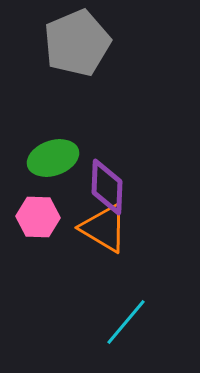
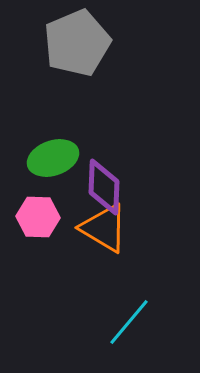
purple diamond: moved 3 px left
cyan line: moved 3 px right
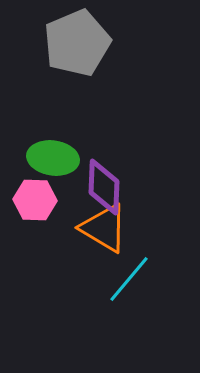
green ellipse: rotated 27 degrees clockwise
pink hexagon: moved 3 px left, 17 px up
cyan line: moved 43 px up
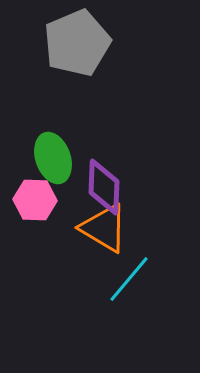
green ellipse: rotated 63 degrees clockwise
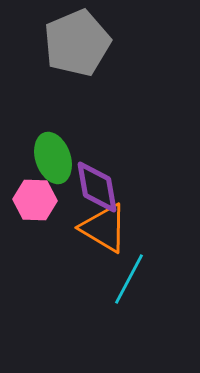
purple diamond: moved 7 px left; rotated 12 degrees counterclockwise
cyan line: rotated 12 degrees counterclockwise
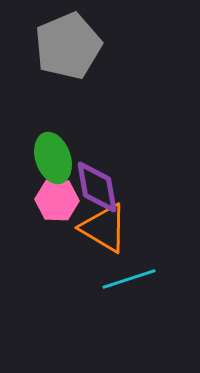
gray pentagon: moved 9 px left, 3 px down
pink hexagon: moved 22 px right
cyan line: rotated 44 degrees clockwise
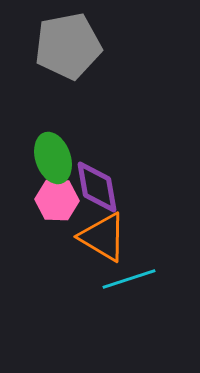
gray pentagon: rotated 12 degrees clockwise
orange triangle: moved 1 px left, 9 px down
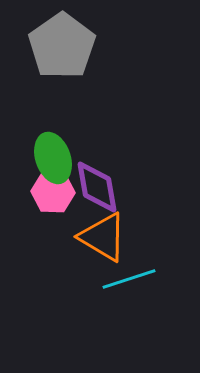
gray pentagon: moved 6 px left; rotated 24 degrees counterclockwise
pink hexagon: moved 4 px left, 8 px up
